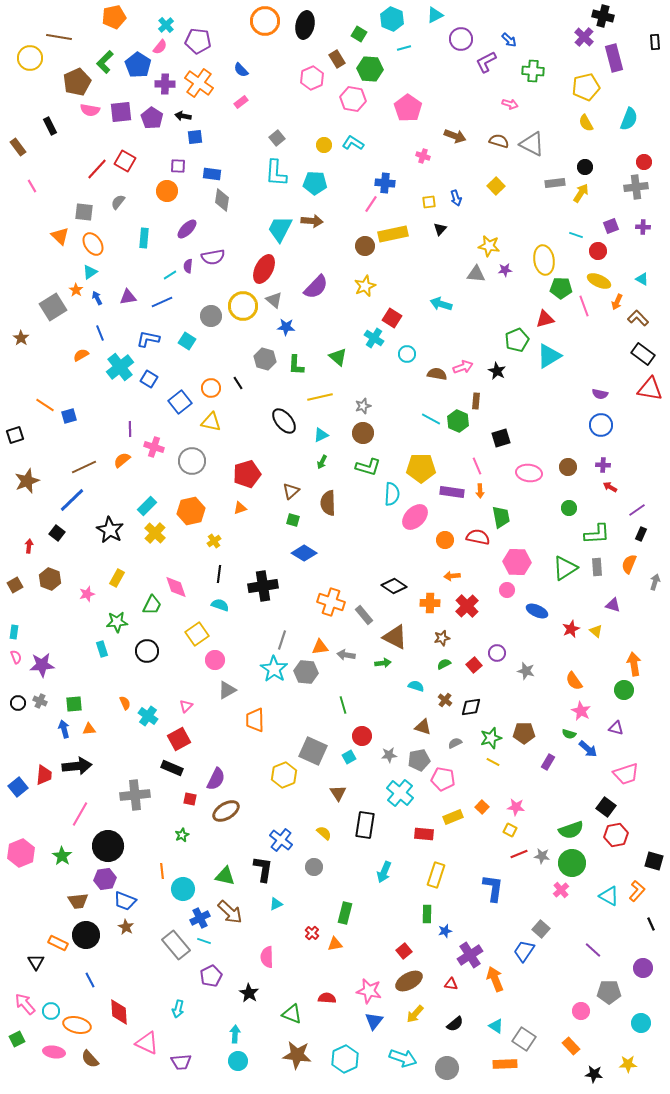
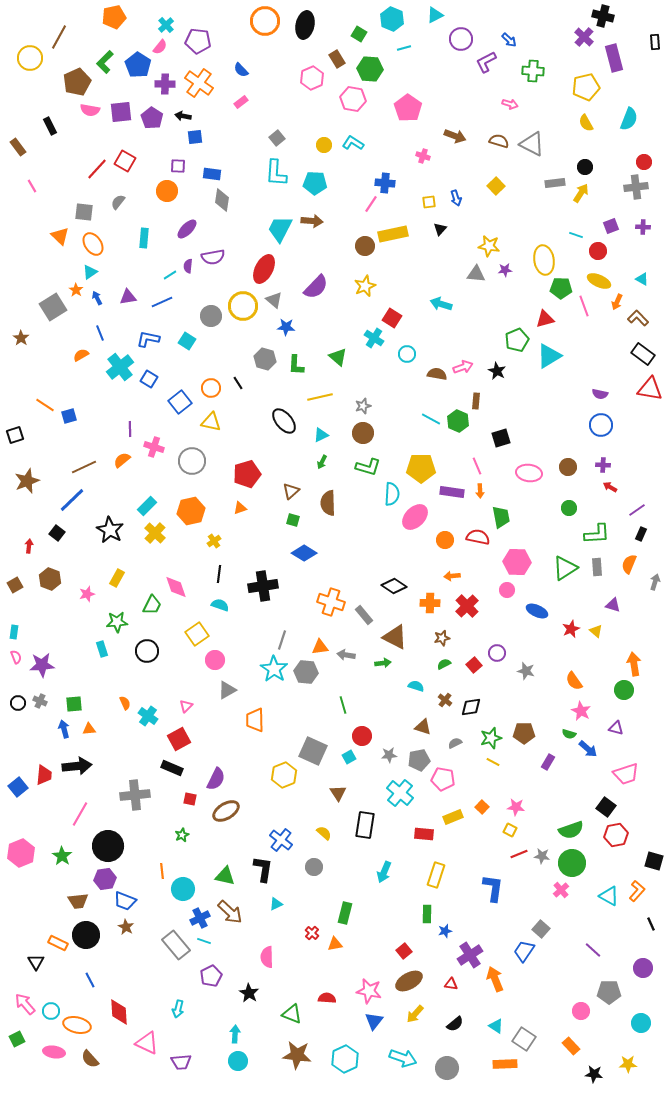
brown line at (59, 37): rotated 70 degrees counterclockwise
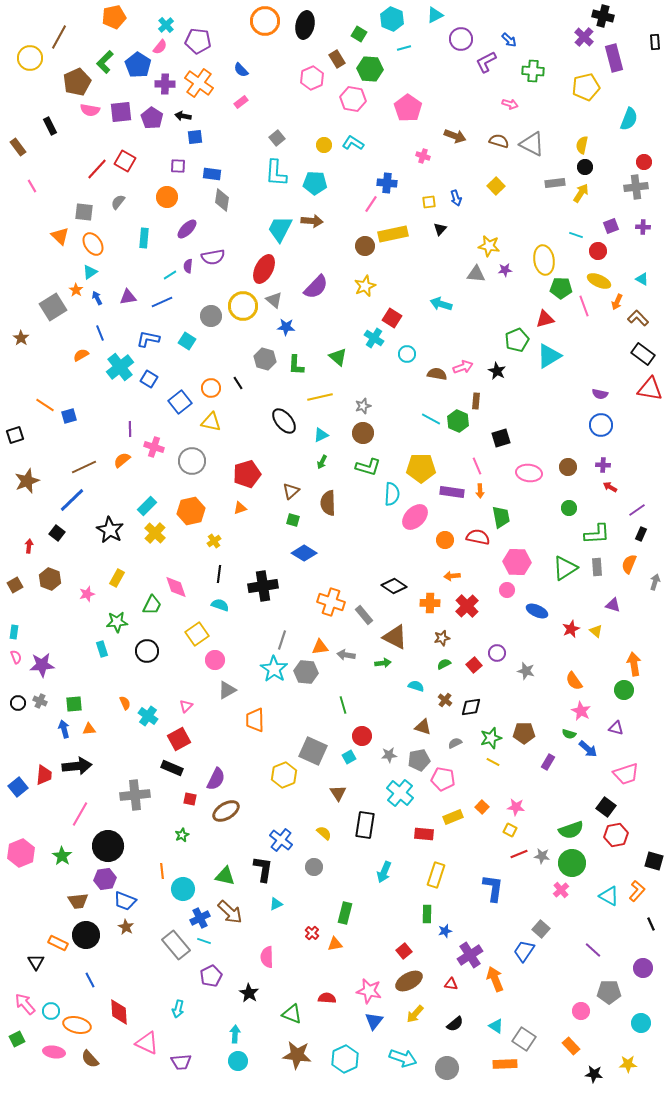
yellow semicircle at (586, 123): moved 4 px left, 22 px down; rotated 42 degrees clockwise
blue cross at (385, 183): moved 2 px right
orange circle at (167, 191): moved 6 px down
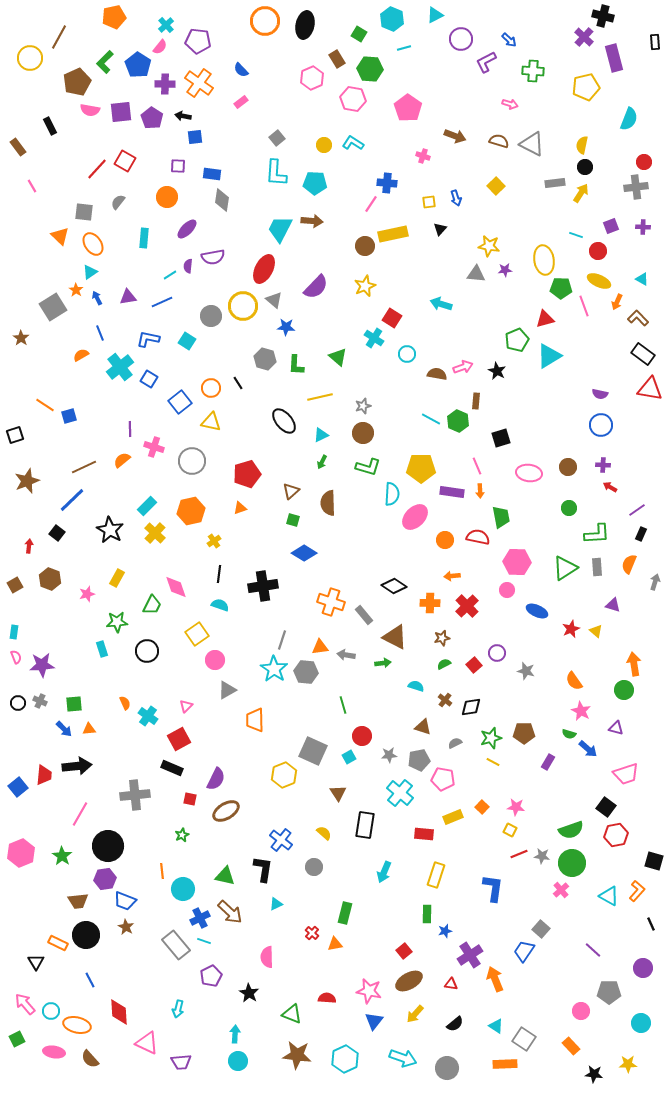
blue arrow at (64, 729): rotated 150 degrees clockwise
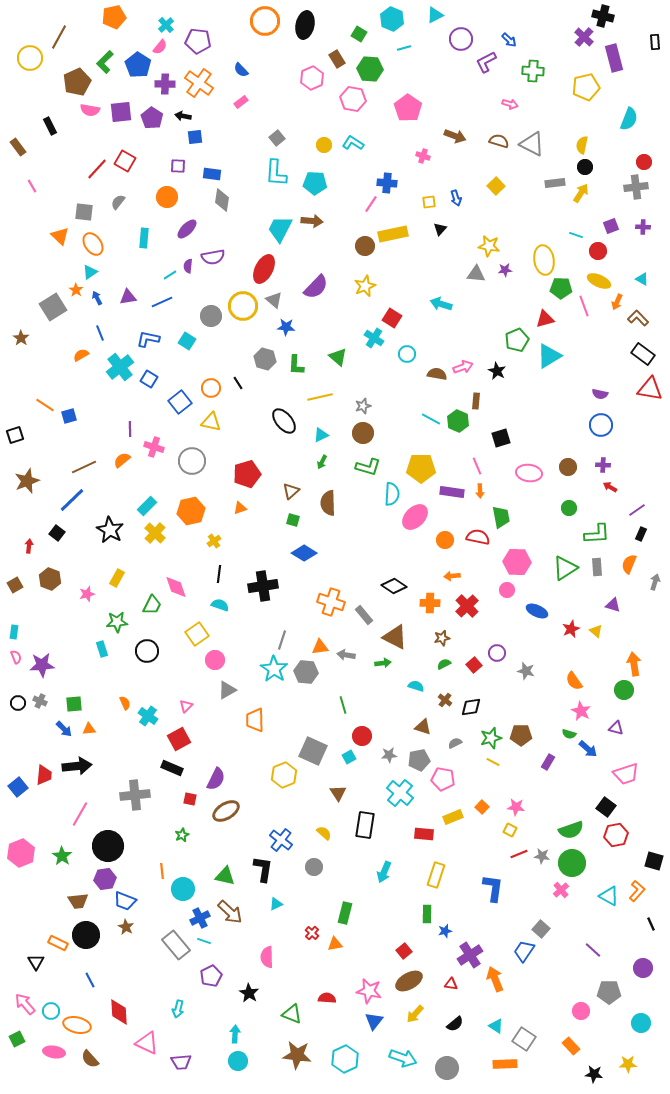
brown pentagon at (524, 733): moved 3 px left, 2 px down
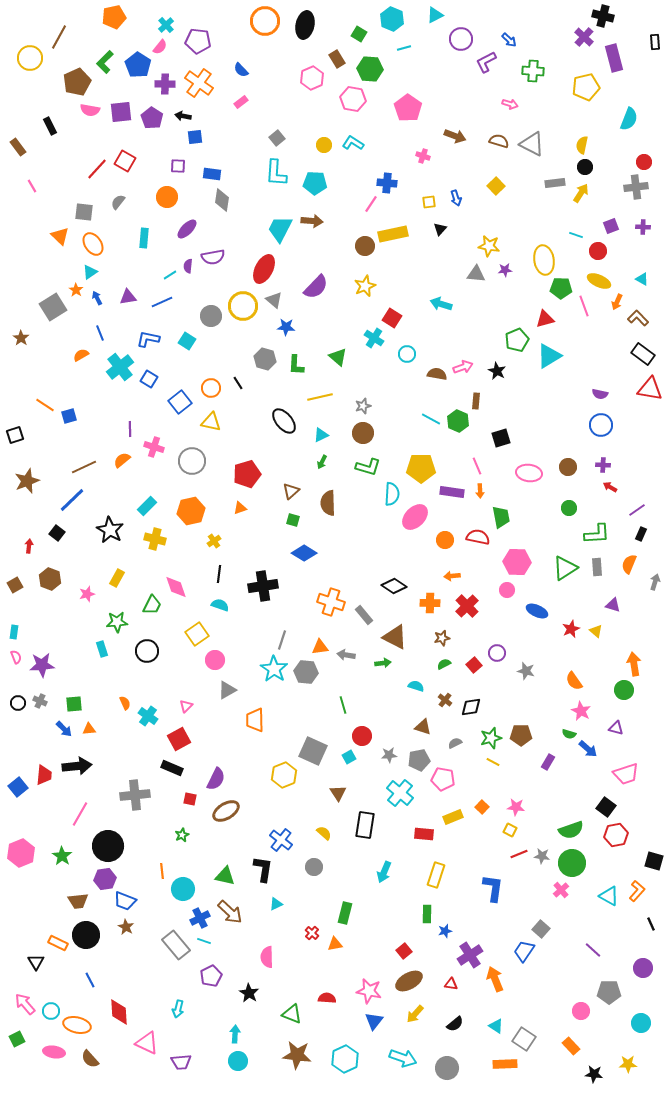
yellow cross at (155, 533): moved 6 px down; rotated 30 degrees counterclockwise
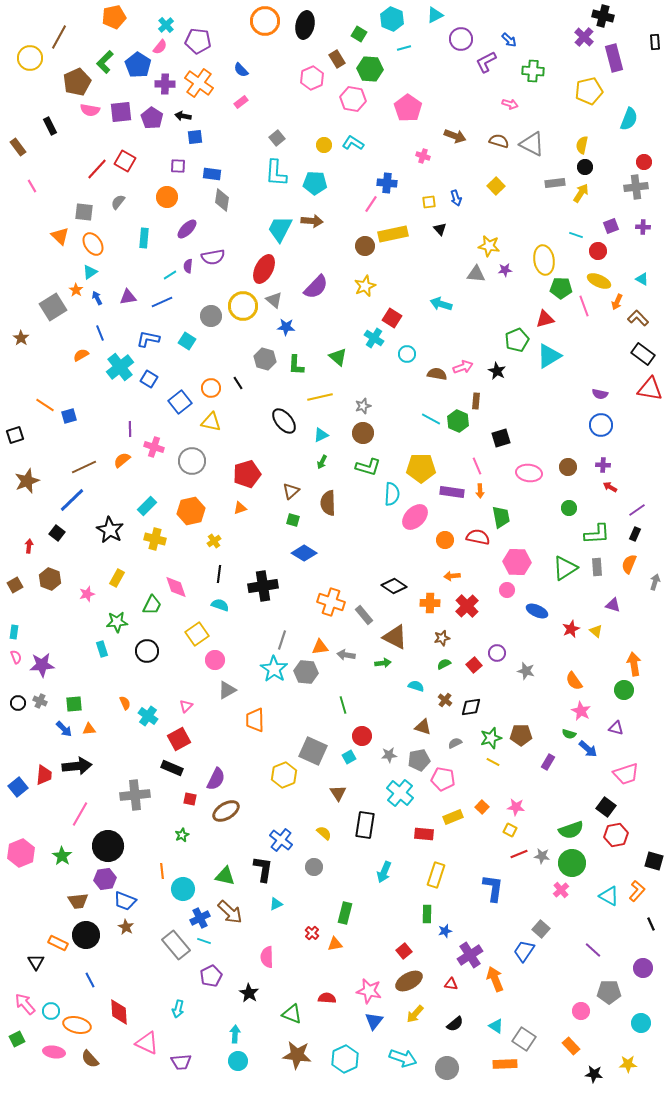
yellow pentagon at (586, 87): moved 3 px right, 4 px down
black triangle at (440, 229): rotated 24 degrees counterclockwise
black rectangle at (641, 534): moved 6 px left
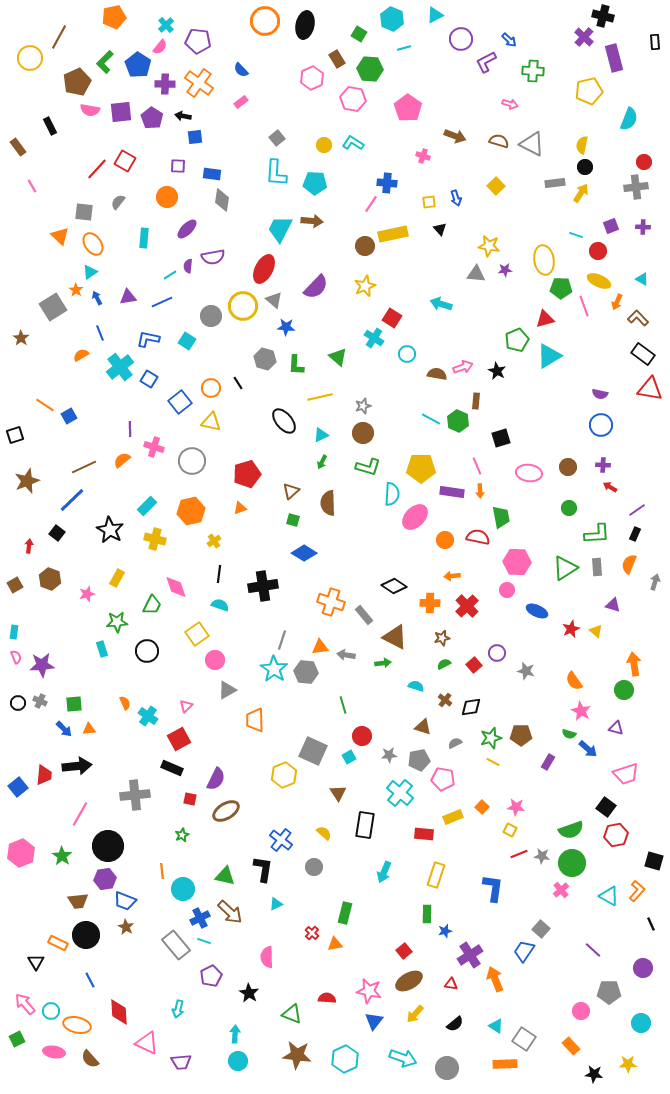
blue square at (69, 416): rotated 14 degrees counterclockwise
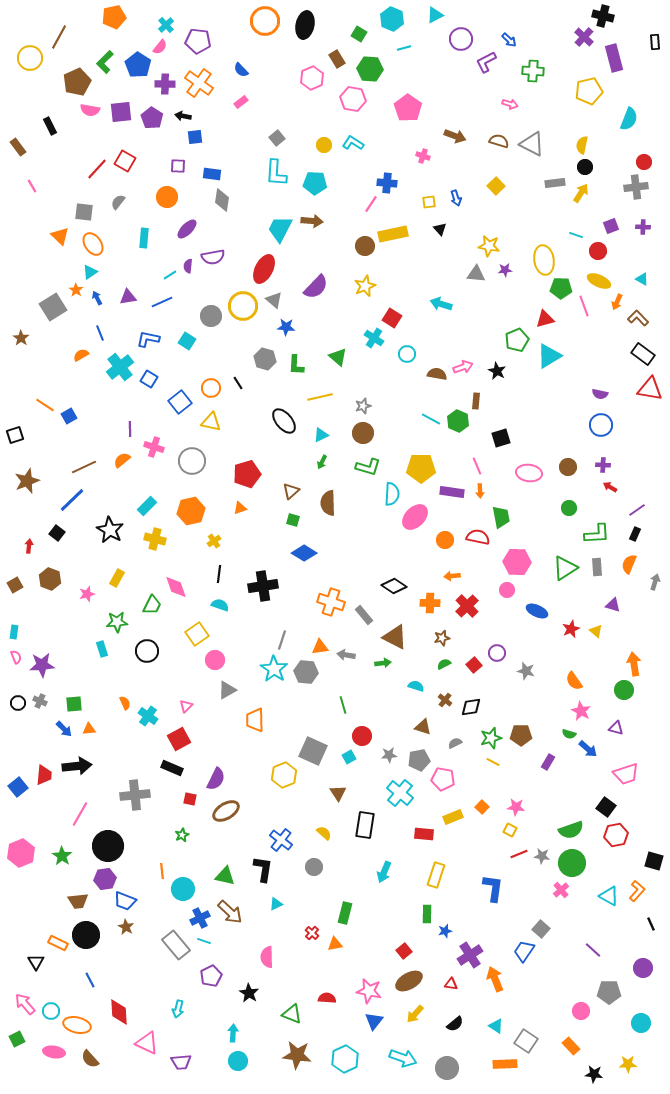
cyan arrow at (235, 1034): moved 2 px left, 1 px up
gray square at (524, 1039): moved 2 px right, 2 px down
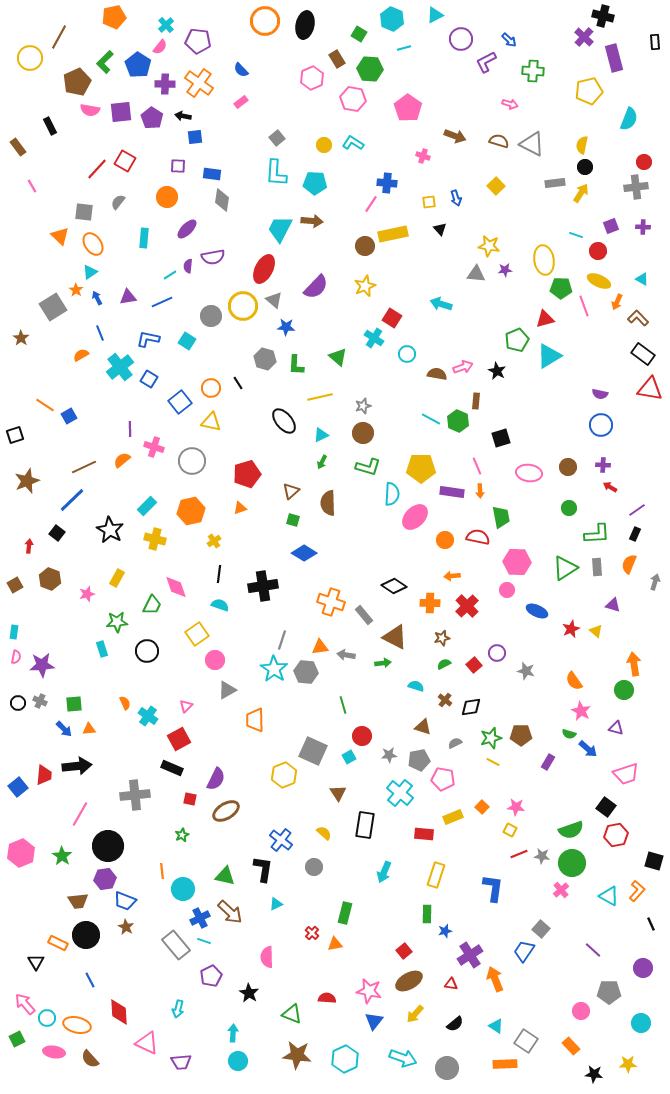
pink semicircle at (16, 657): rotated 32 degrees clockwise
cyan circle at (51, 1011): moved 4 px left, 7 px down
